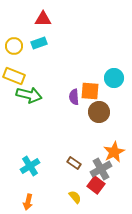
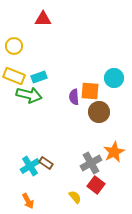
cyan rectangle: moved 34 px down
brown rectangle: moved 28 px left
gray cross: moved 10 px left, 6 px up
orange arrow: moved 1 px up; rotated 42 degrees counterclockwise
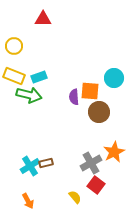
brown rectangle: rotated 48 degrees counterclockwise
